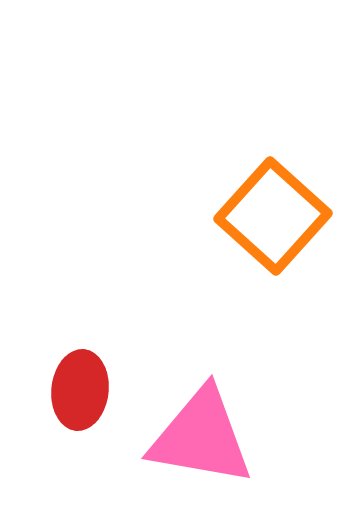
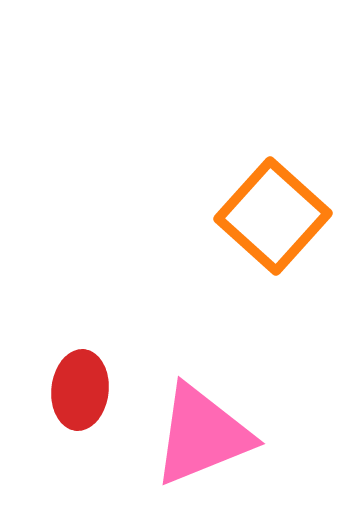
pink triangle: moved 1 px right, 2 px up; rotated 32 degrees counterclockwise
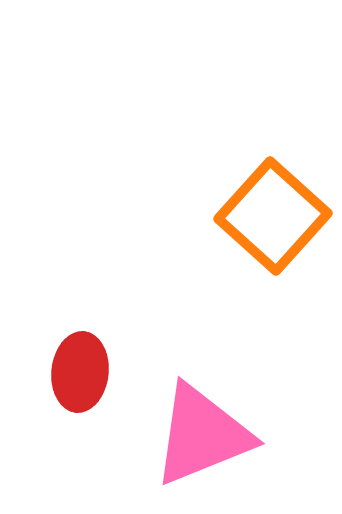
red ellipse: moved 18 px up
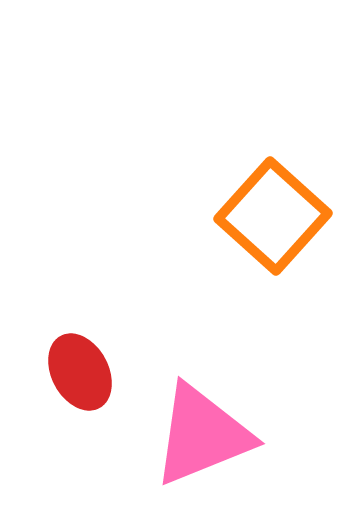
red ellipse: rotated 34 degrees counterclockwise
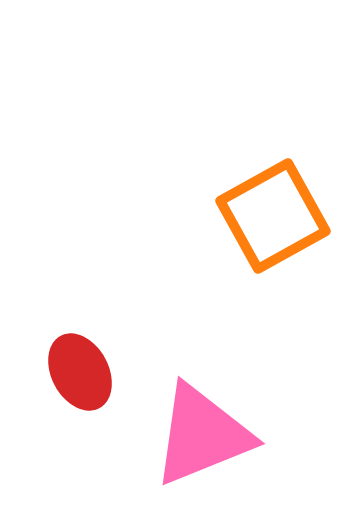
orange square: rotated 19 degrees clockwise
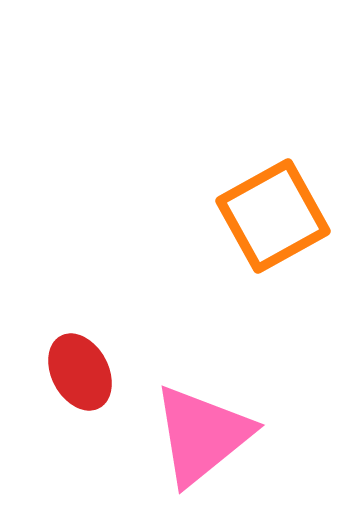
pink triangle: rotated 17 degrees counterclockwise
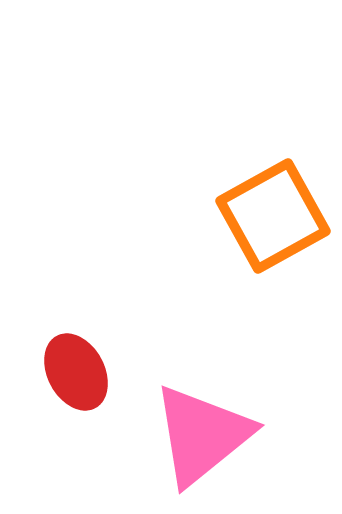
red ellipse: moved 4 px left
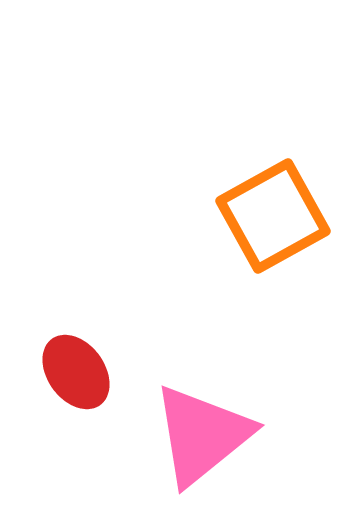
red ellipse: rotated 8 degrees counterclockwise
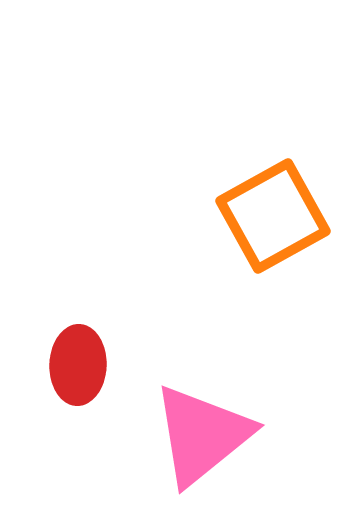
red ellipse: moved 2 px right, 7 px up; rotated 38 degrees clockwise
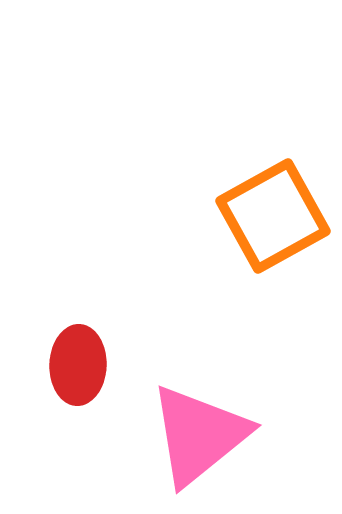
pink triangle: moved 3 px left
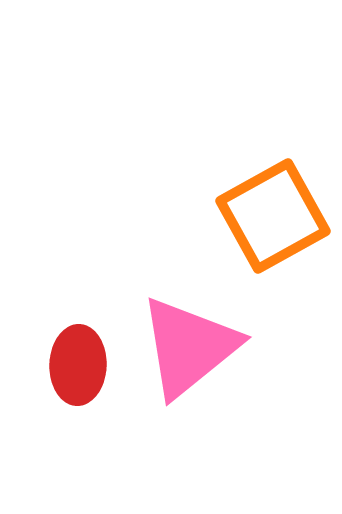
pink triangle: moved 10 px left, 88 px up
